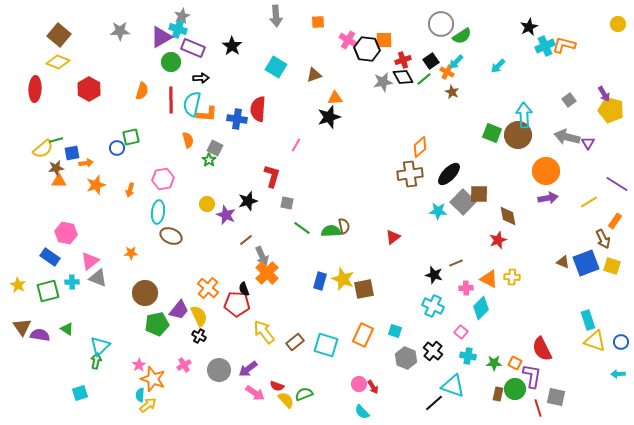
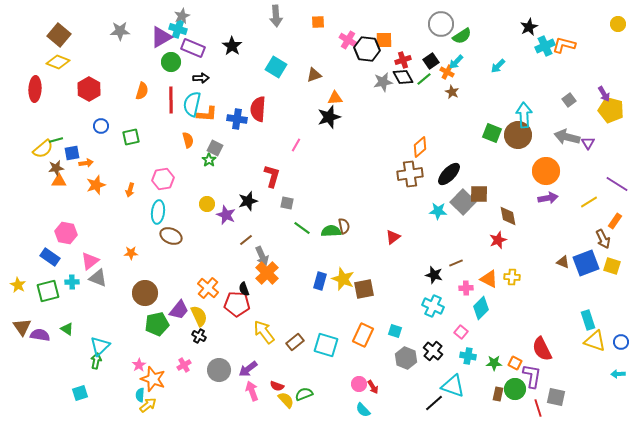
blue circle at (117, 148): moved 16 px left, 22 px up
pink arrow at (255, 393): moved 3 px left, 2 px up; rotated 144 degrees counterclockwise
cyan semicircle at (362, 412): moved 1 px right, 2 px up
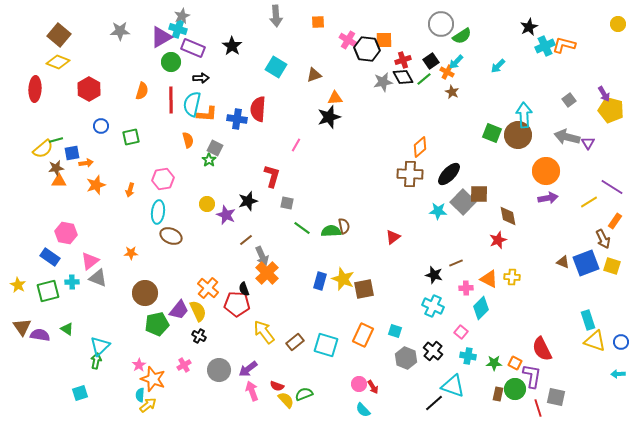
brown cross at (410, 174): rotated 10 degrees clockwise
purple line at (617, 184): moved 5 px left, 3 px down
yellow semicircle at (199, 316): moved 1 px left, 5 px up
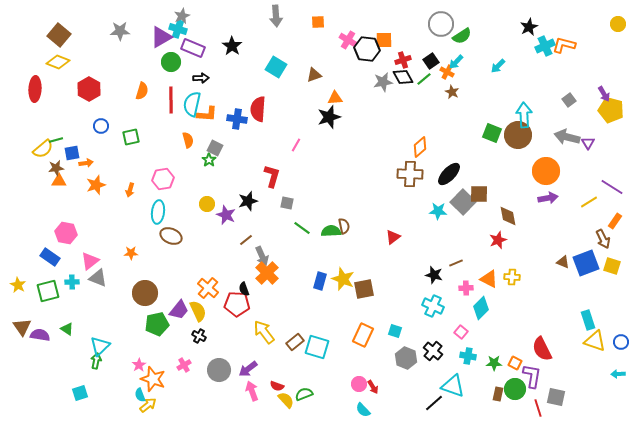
cyan square at (326, 345): moved 9 px left, 2 px down
cyan semicircle at (140, 395): rotated 24 degrees counterclockwise
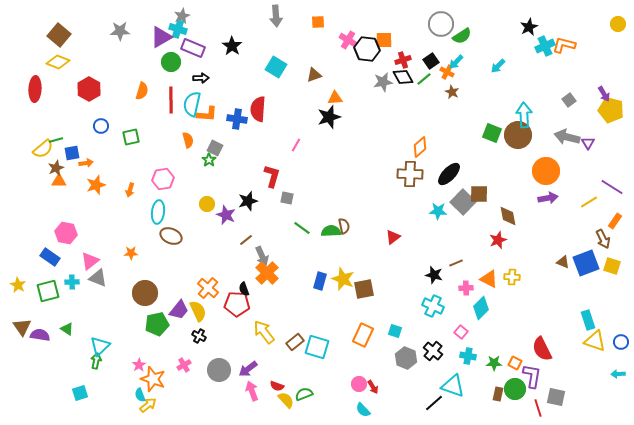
brown star at (56, 168): rotated 14 degrees counterclockwise
gray square at (287, 203): moved 5 px up
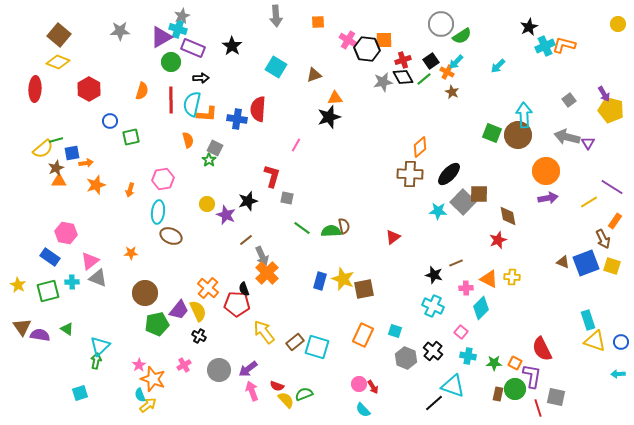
blue circle at (101, 126): moved 9 px right, 5 px up
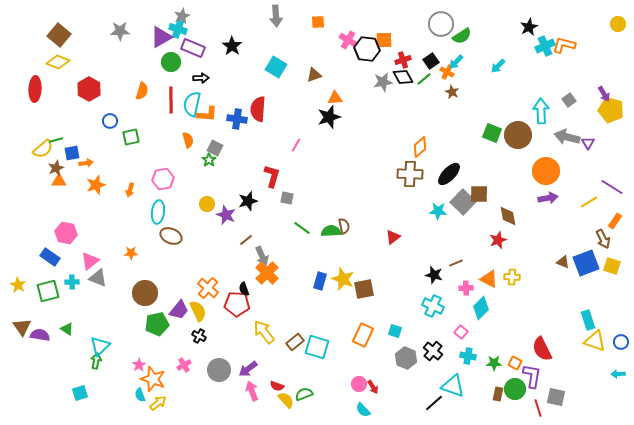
cyan arrow at (524, 115): moved 17 px right, 4 px up
yellow arrow at (148, 405): moved 10 px right, 2 px up
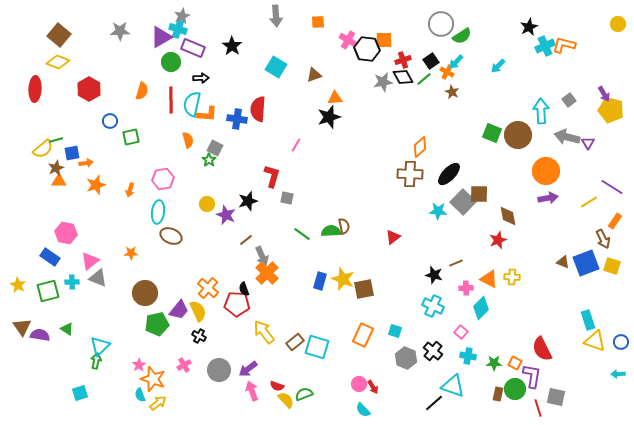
green line at (302, 228): moved 6 px down
